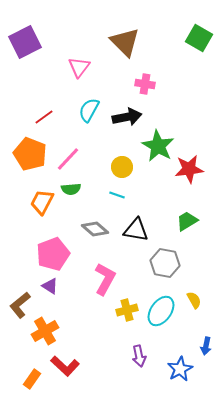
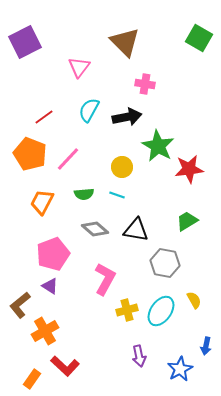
green semicircle: moved 13 px right, 5 px down
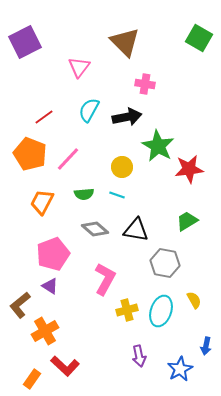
cyan ellipse: rotated 16 degrees counterclockwise
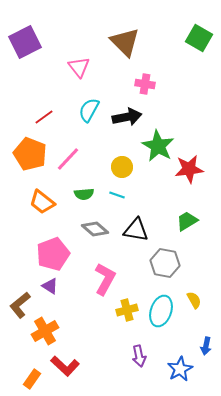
pink triangle: rotated 15 degrees counterclockwise
orange trapezoid: rotated 80 degrees counterclockwise
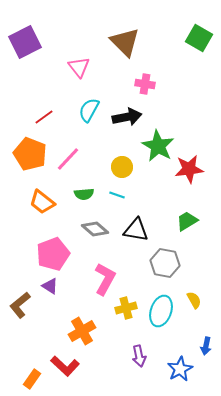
yellow cross: moved 1 px left, 2 px up
orange cross: moved 37 px right
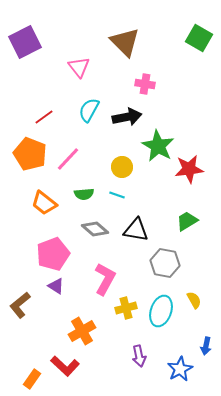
orange trapezoid: moved 2 px right, 1 px down
purple triangle: moved 6 px right
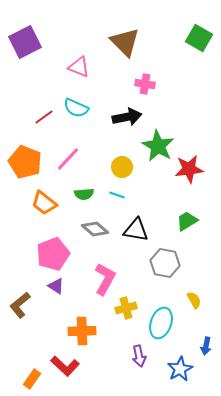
pink triangle: rotated 30 degrees counterclockwise
cyan semicircle: moved 13 px left, 2 px up; rotated 95 degrees counterclockwise
orange pentagon: moved 5 px left, 8 px down
cyan ellipse: moved 12 px down
orange cross: rotated 28 degrees clockwise
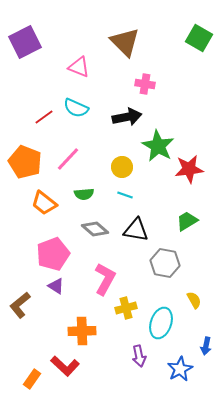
cyan line: moved 8 px right
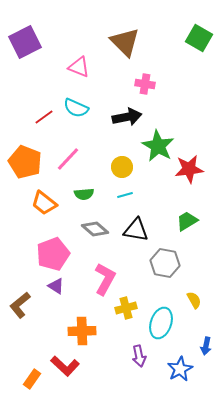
cyan line: rotated 35 degrees counterclockwise
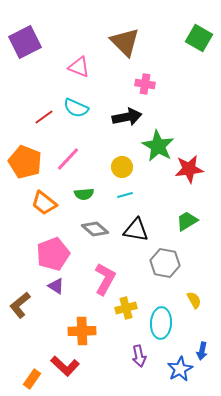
cyan ellipse: rotated 16 degrees counterclockwise
blue arrow: moved 4 px left, 5 px down
